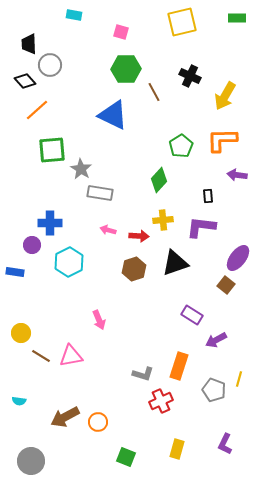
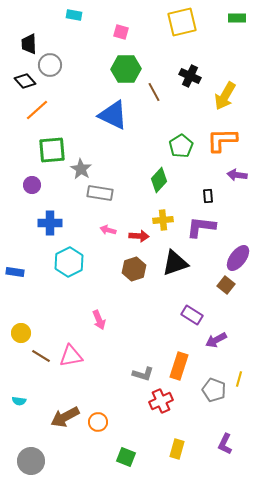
purple circle at (32, 245): moved 60 px up
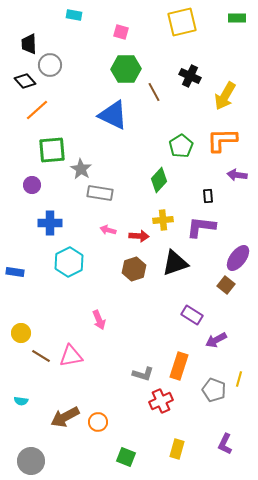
cyan semicircle at (19, 401): moved 2 px right
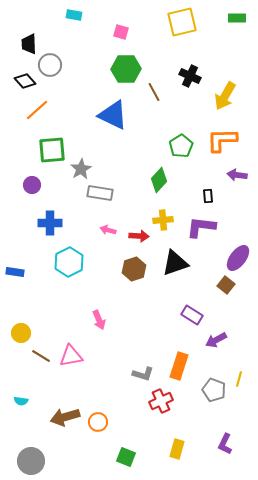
gray star at (81, 169): rotated 10 degrees clockwise
brown arrow at (65, 417): rotated 12 degrees clockwise
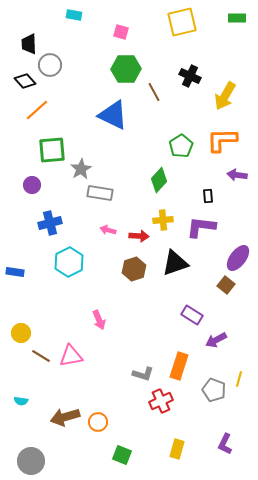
blue cross at (50, 223): rotated 15 degrees counterclockwise
green square at (126, 457): moved 4 px left, 2 px up
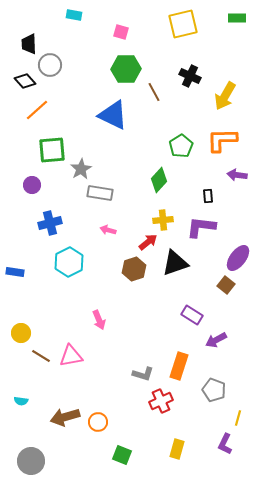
yellow square at (182, 22): moved 1 px right, 2 px down
red arrow at (139, 236): moved 9 px right, 6 px down; rotated 42 degrees counterclockwise
yellow line at (239, 379): moved 1 px left, 39 px down
